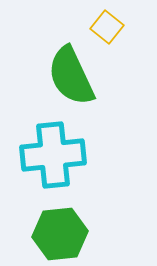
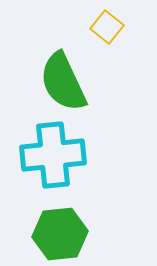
green semicircle: moved 8 px left, 6 px down
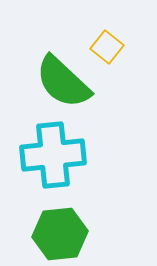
yellow square: moved 20 px down
green semicircle: rotated 22 degrees counterclockwise
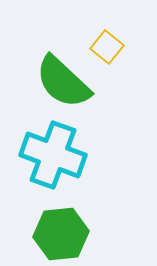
cyan cross: rotated 26 degrees clockwise
green hexagon: moved 1 px right
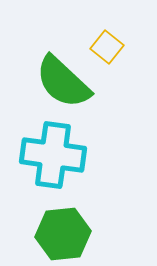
cyan cross: rotated 12 degrees counterclockwise
green hexagon: moved 2 px right
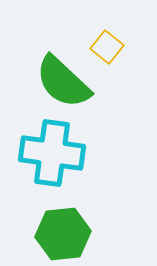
cyan cross: moved 1 px left, 2 px up
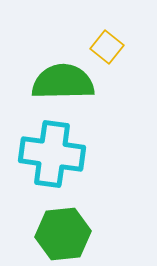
green semicircle: rotated 136 degrees clockwise
cyan cross: moved 1 px down
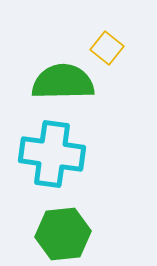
yellow square: moved 1 px down
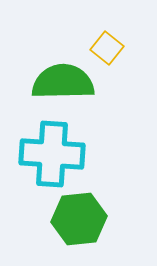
cyan cross: rotated 4 degrees counterclockwise
green hexagon: moved 16 px right, 15 px up
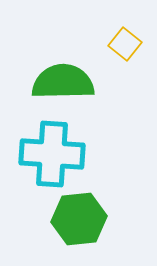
yellow square: moved 18 px right, 4 px up
